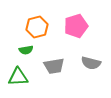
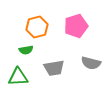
gray trapezoid: moved 2 px down
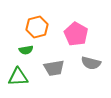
pink pentagon: moved 8 px down; rotated 25 degrees counterclockwise
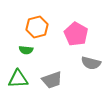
green semicircle: rotated 16 degrees clockwise
gray trapezoid: moved 2 px left, 12 px down; rotated 10 degrees counterclockwise
green triangle: moved 2 px down
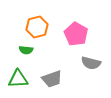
gray trapezoid: moved 1 px up
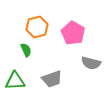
pink pentagon: moved 3 px left, 1 px up
green semicircle: rotated 120 degrees counterclockwise
green triangle: moved 3 px left, 2 px down
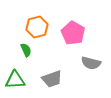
green triangle: moved 1 px up
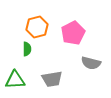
pink pentagon: rotated 15 degrees clockwise
green semicircle: moved 1 px right, 1 px up; rotated 24 degrees clockwise
gray trapezoid: rotated 10 degrees clockwise
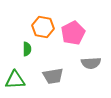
orange hexagon: moved 6 px right; rotated 25 degrees clockwise
gray semicircle: rotated 18 degrees counterclockwise
gray trapezoid: moved 1 px right, 3 px up
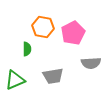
green triangle: rotated 20 degrees counterclockwise
